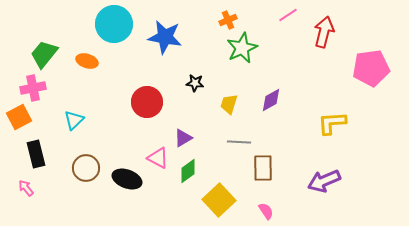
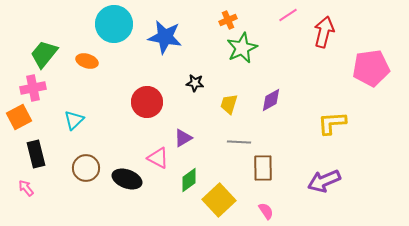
green diamond: moved 1 px right, 9 px down
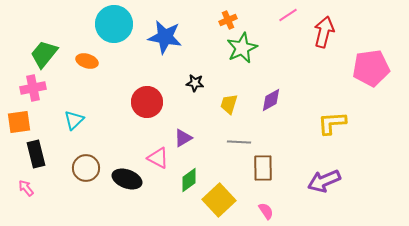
orange square: moved 5 px down; rotated 20 degrees clockwise
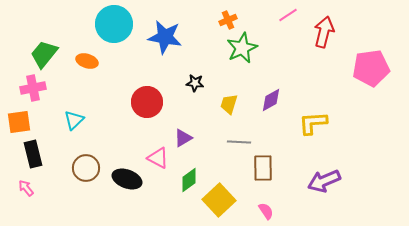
yellow L-shape: moved 19 px left
black rectangle: moved 3 px left
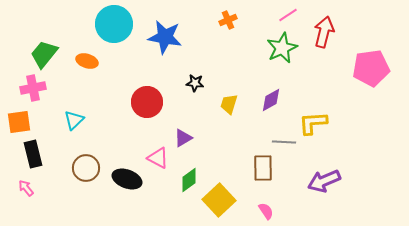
green star: moved 40 px right
gray line: moved 45 px right
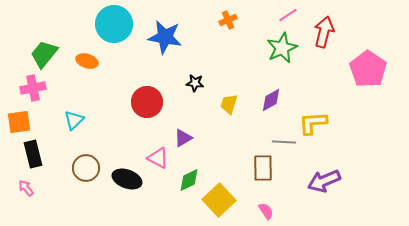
pink pentagon: moved 3 px left, 1 px down; rotated 30 degrees counterclockwise
green diamond: rotated 10 degrees clockwise
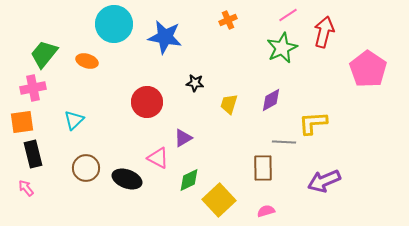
orange square: moved 3 px right
pink semicircle: rotated 72 degrees counterclockwise
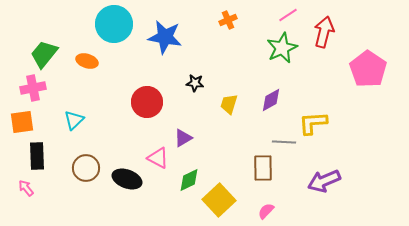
black rectangle: moved 4 px right, 2 px down; rotated 12 degrees clockwise
pink semicircle: rotated 30 degrees counterclockwise
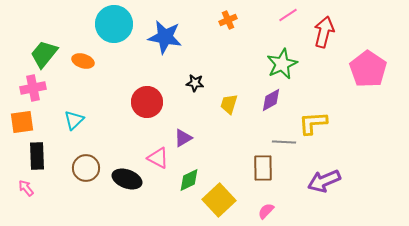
green star: moved 16 px down
orange ellipse: moved 4 px left
